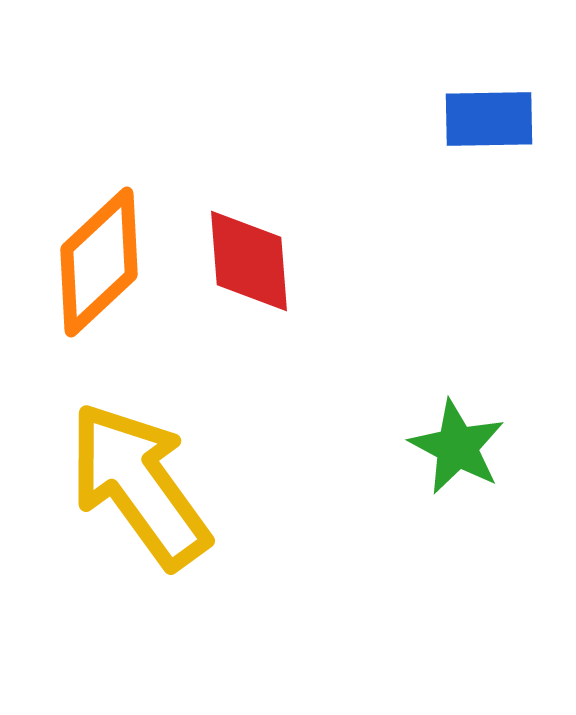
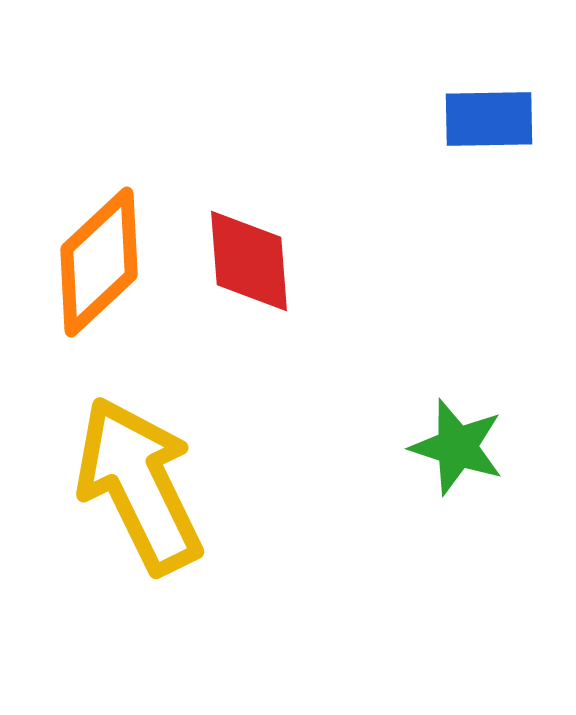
green star: rotated 10 degrees counterclockwise
yellow arrow: rotated 10 degrees clockwise
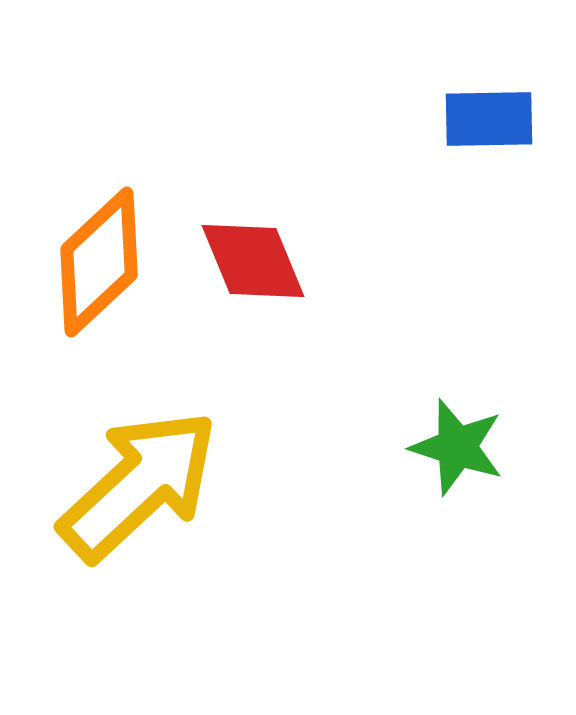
red diamond: moved 4 px right; rotated 18 degrees counterclockwise
yellow arrow: rotated 73 degrees clockwise
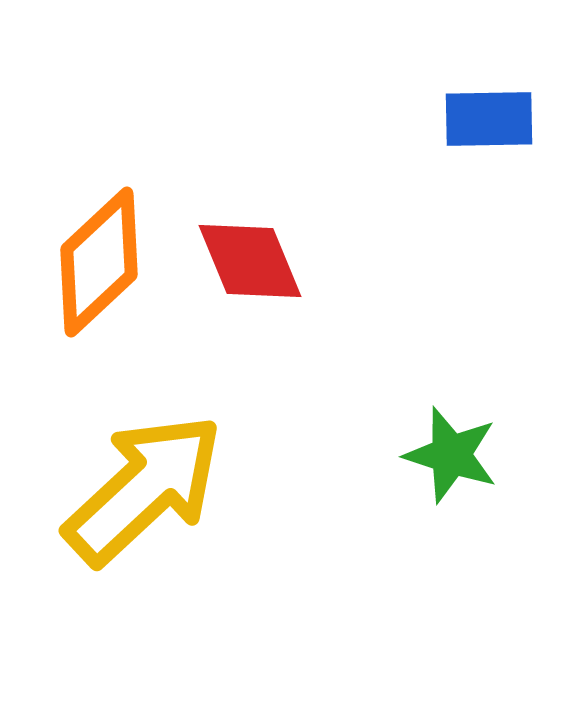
red diamond: moved 3 px left
green star: moved 6 px left, 8 px down
yellow arrow: moved 5 px right, 4 px down
